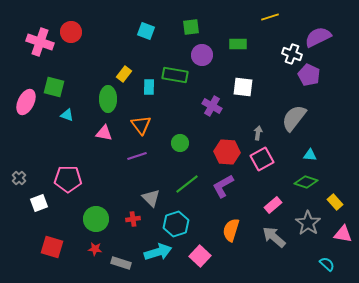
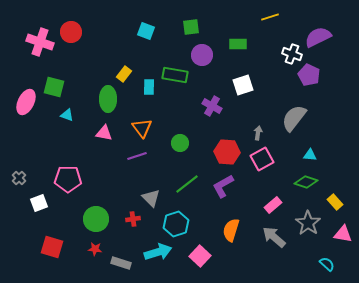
white square at (243, 87): moved 2 px up; rotated 25 degrees counterclockwise
orange triangle at (141, 125): moved 1 px right, 3 px down
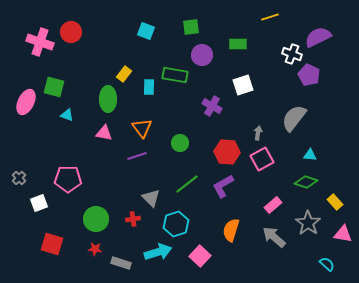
red square at (52, 247): moved 3 px up
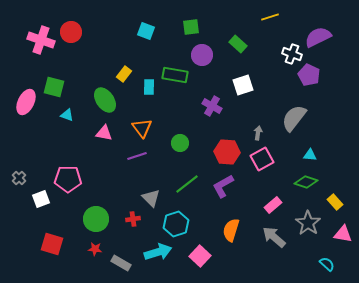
pink cross at (40, 42): moved 1 px right, 2 px up
green rectangle at (238, 44): rotated 42 degrees clockwise
green ellipse at (108, 99): moved 3 px left, 1 px down; rotated 35 degrees counterclockwise
white square at (39, 203): moved 2 px right, 4 px up
gray rectangle at (121, 263): rotated 12 degrees clockwise
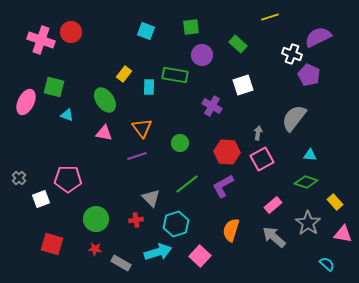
red cross at (133, 219): moved 3 px right, 1 px down
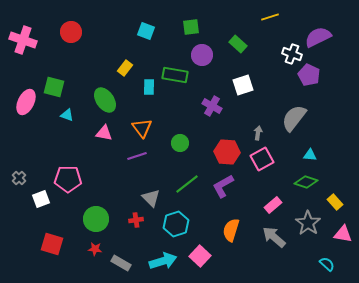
pink cross at (41, 40): moved 18 px left
yellow rectangle at (124, 74): moved 1 px right, 6 px up
cyan arrow at (158, 252): moved 5 px right, 9 px down
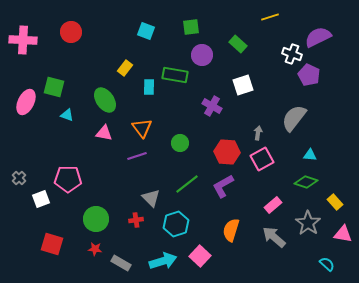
pink cross at (23, 40): rotated 16 degrees counterclockwise
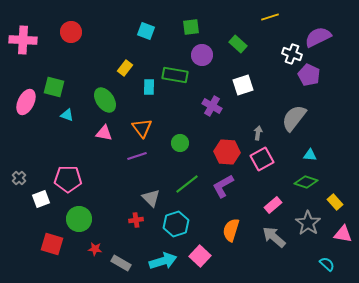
green circle at (96, 219): moved 17 px left
